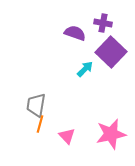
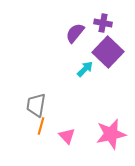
purple semicircle: rotated 70 degrees counterclockwise
purple square: moved 3 px left
orange line: moved 1 px right, 2 px down
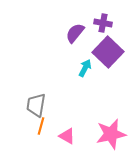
cyan arrow: moved 1 px up; rotated 18 degrees counterclockwise
pink triangle: rotated 18 degrees counterclockwise
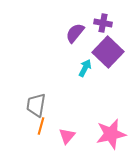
pink triangle: rotated 42 degrees clockwise
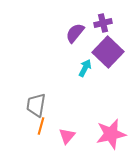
purple cross: rotated 24 degrees counterclockwise
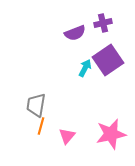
purple semicircle: rotated 150 degrees counterclockwise
purple square: moved 8 px down; rotated 12 degrees clockwise
